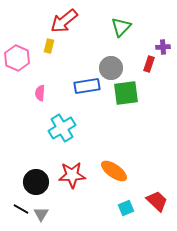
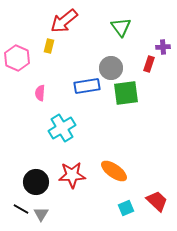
green triangle: rotated 20 degrees counterclockwise
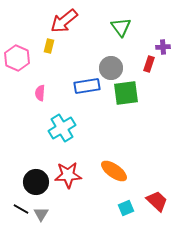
red star: moved 4 px left
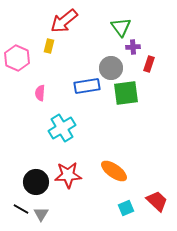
purple cross: moved 30 px left
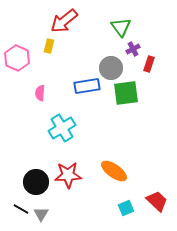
purple cross: moved 2 px down; rotated 24 degrees counterclockwise
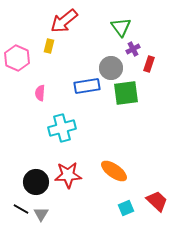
cyan cross: rotated 16 degrees clockwise
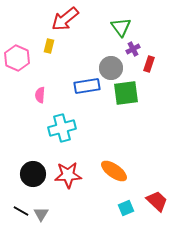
red arrow: moved 1 px right, 2 px up
pink semicircle: moved 2 px down
black circle: moved 3 px left, 8 px up
black line: moved 2 px down
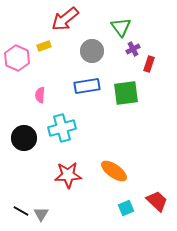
yellow rectangle: moved 5 px left; rotated 56 degrees clockwise
gray circle: moved 19 px left, 17 px up
black circle: moved 9 px left, 36 px up
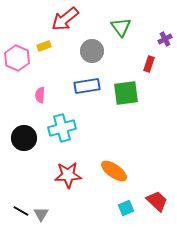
purple cross: moved 32 px right, 10 px up
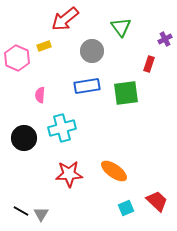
red star: moved 1 px right, 1 px up
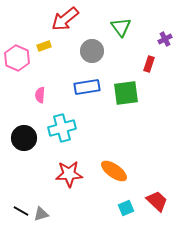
blue rectangle: moved 1 px down
gray triangle: rotated 42 degrees clockwise
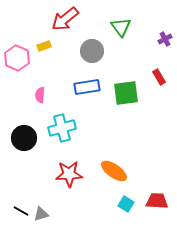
red rectangle: moved 10 px right, 13 px down; rotated 49 degrees counterclockwise
red trapezoid: rotated 40 degrees counterclockwise
cyan square: moved 4 px up; rotated 35 degrees counterclockwise
